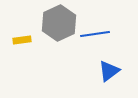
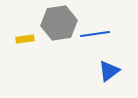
gray hexagon: rotated 16 degrees clockwise
yellow rectangle: moved 3 px right, 1 px up
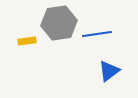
blue line: moved 2 px right
yellow rectangle: moved 2 px right, 2 px down
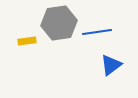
blue line: moved 2 px up
blue triangle: moved 2 px right, 6 px up
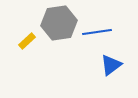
yellow rectangle: rotated 36 degrees counterclockwise
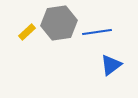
yellow rectangle: moved 9 px up
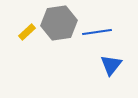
blue triangle: rotated 15 degrees counterclockwise
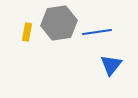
yellow rectangle: rotated 36 degrees counterclockwise
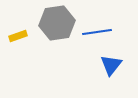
gray hexagon: moved 2 px left
yellow rectangle: moved 9 px left, 4 px down; rotated 60 degrees clockwise
